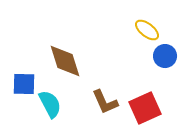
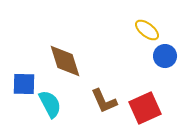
brown L-shape: moved 1 px left, 1 px up
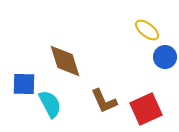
blue circle: moved 1 px down
red square: moved 1 px right, 1 px down
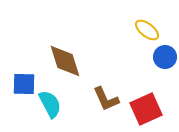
brown L-shape: moved 2 px right, 2 px up
